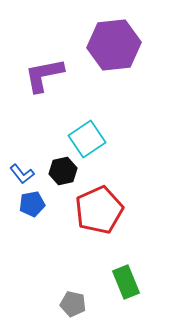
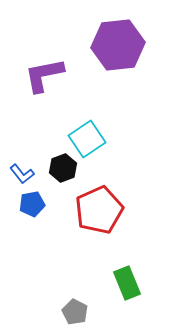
purple hexagon: moved 4 px right
black hexagon: moved 3 px up; rotated 8 degrees counterclockwise
green rectangle: moved 1 px right, 1 px down
gray pentagon: moved 2 px right, 8 px down; rotated 15 degrees clockwise
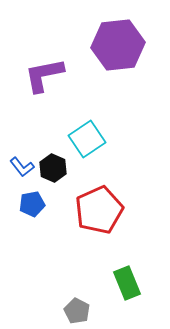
black hexagon: moved 10 px left; rotated 16 degrees counterclockwise
blue L-shape: moved 7 px up
gray pentagon: moved 2 px right, 1 px up
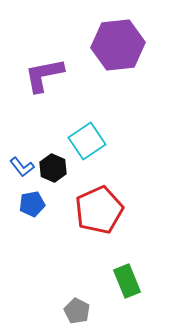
cyan square: moved 2 px down
green rectangle: moved 2 px up
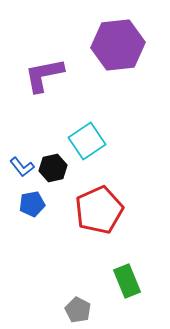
black hexagon: rotated 24 degrees clockwise
gray pentagon: moved 1 px right, 1 px up
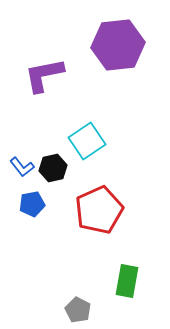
green rectangle: rotated 32 degrees clockwise
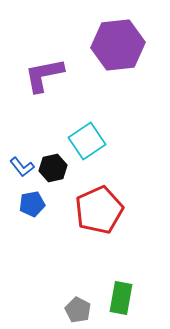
green rectangle: moved 6 px left, 17 px down
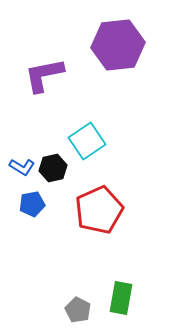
blue L-shape: rotated 20 degrees counterclockwise
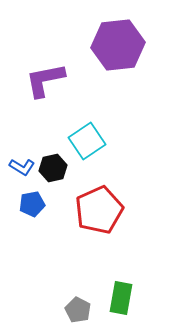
purple L-shape: moved 1 px right, 5 px down
